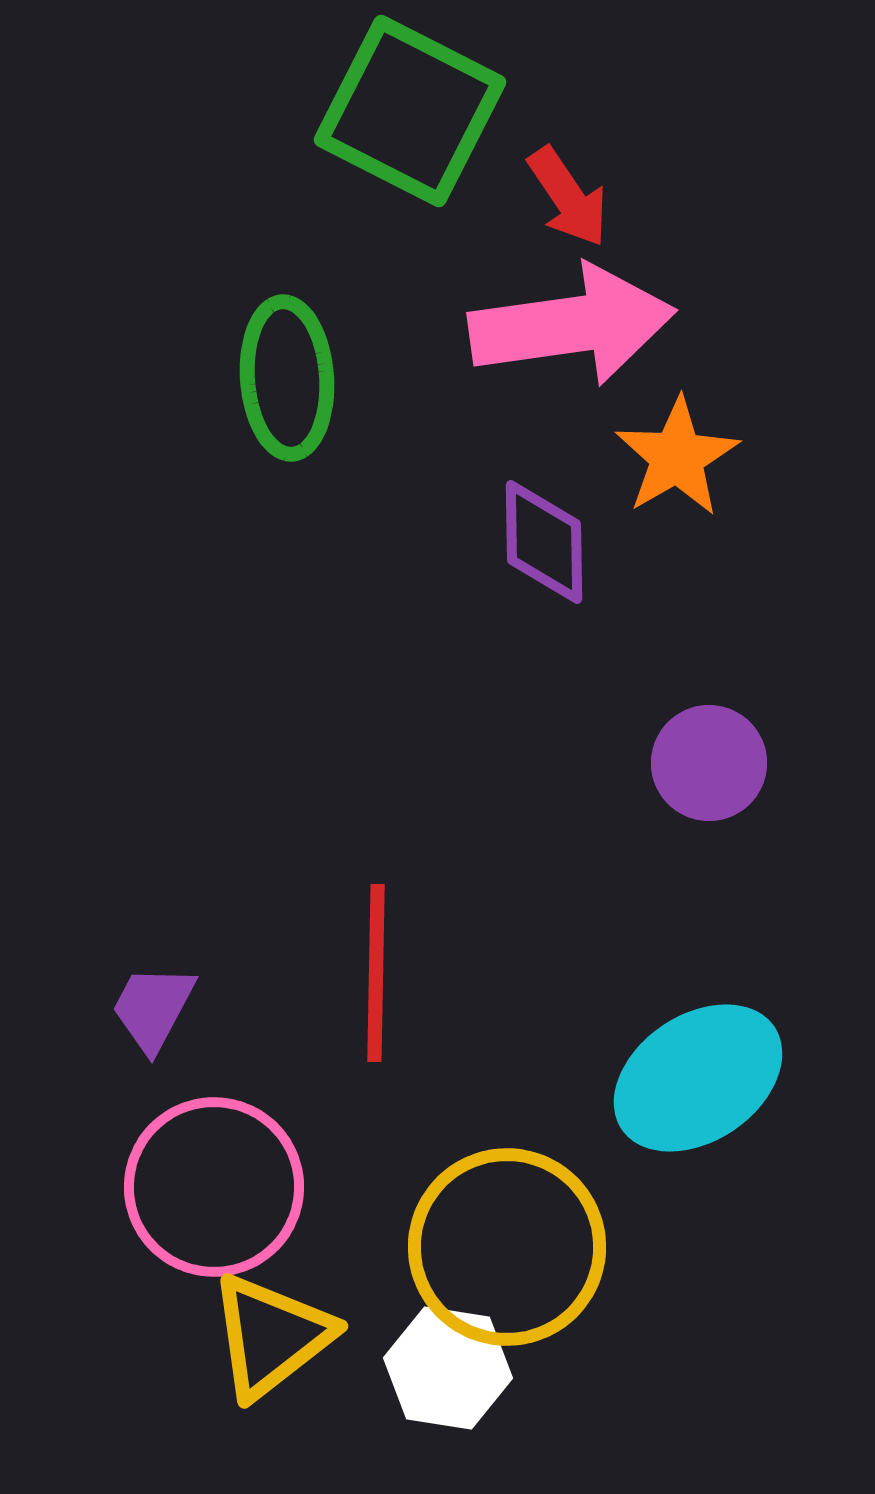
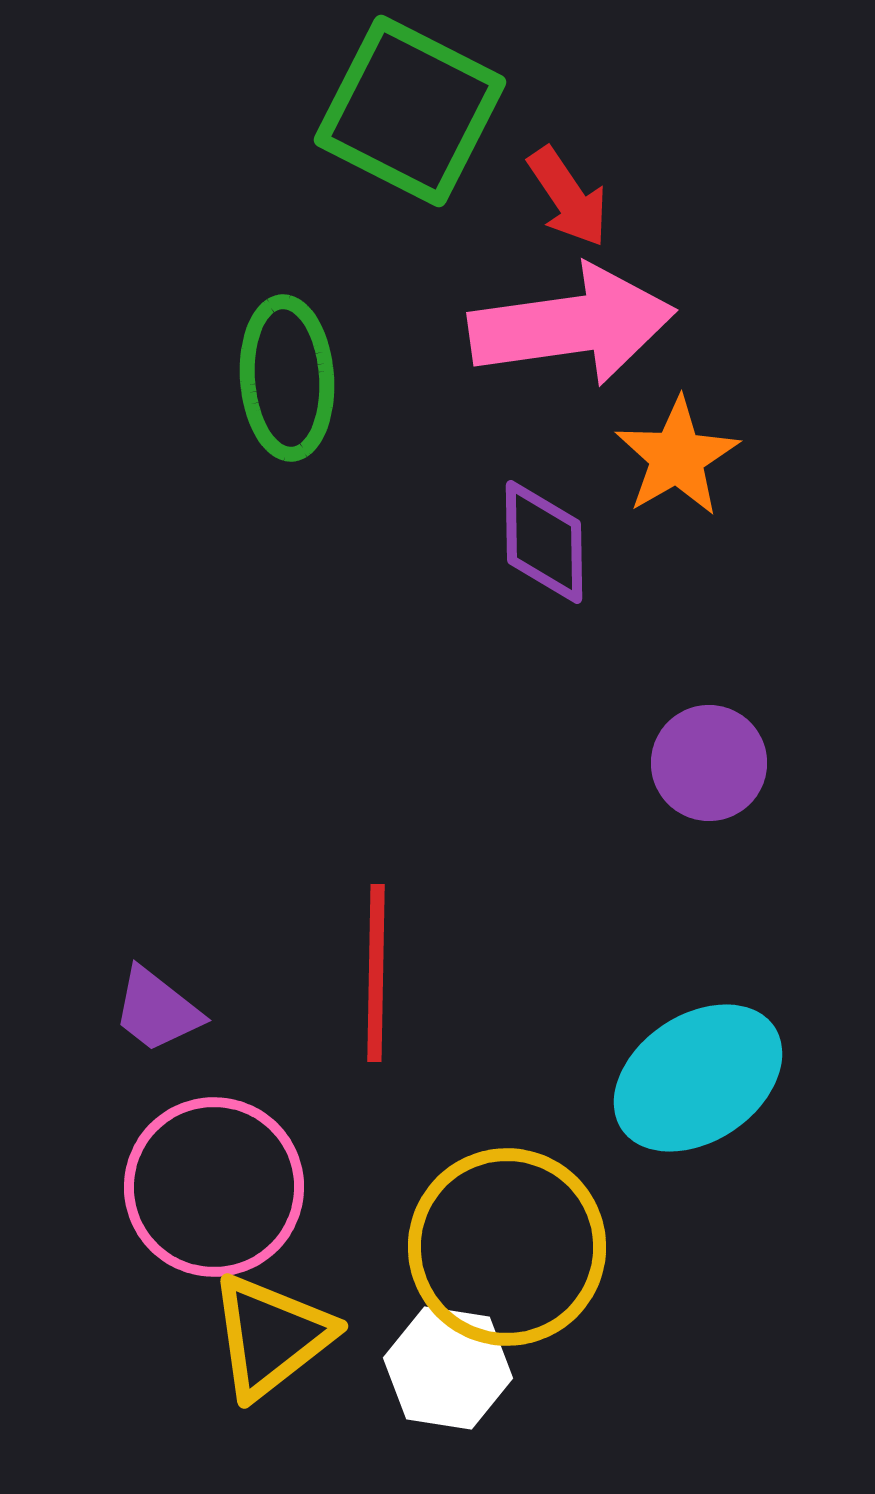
purple trapezoid: moved 4 px right, 2 px down; rotated 80 degrees counterclockwise
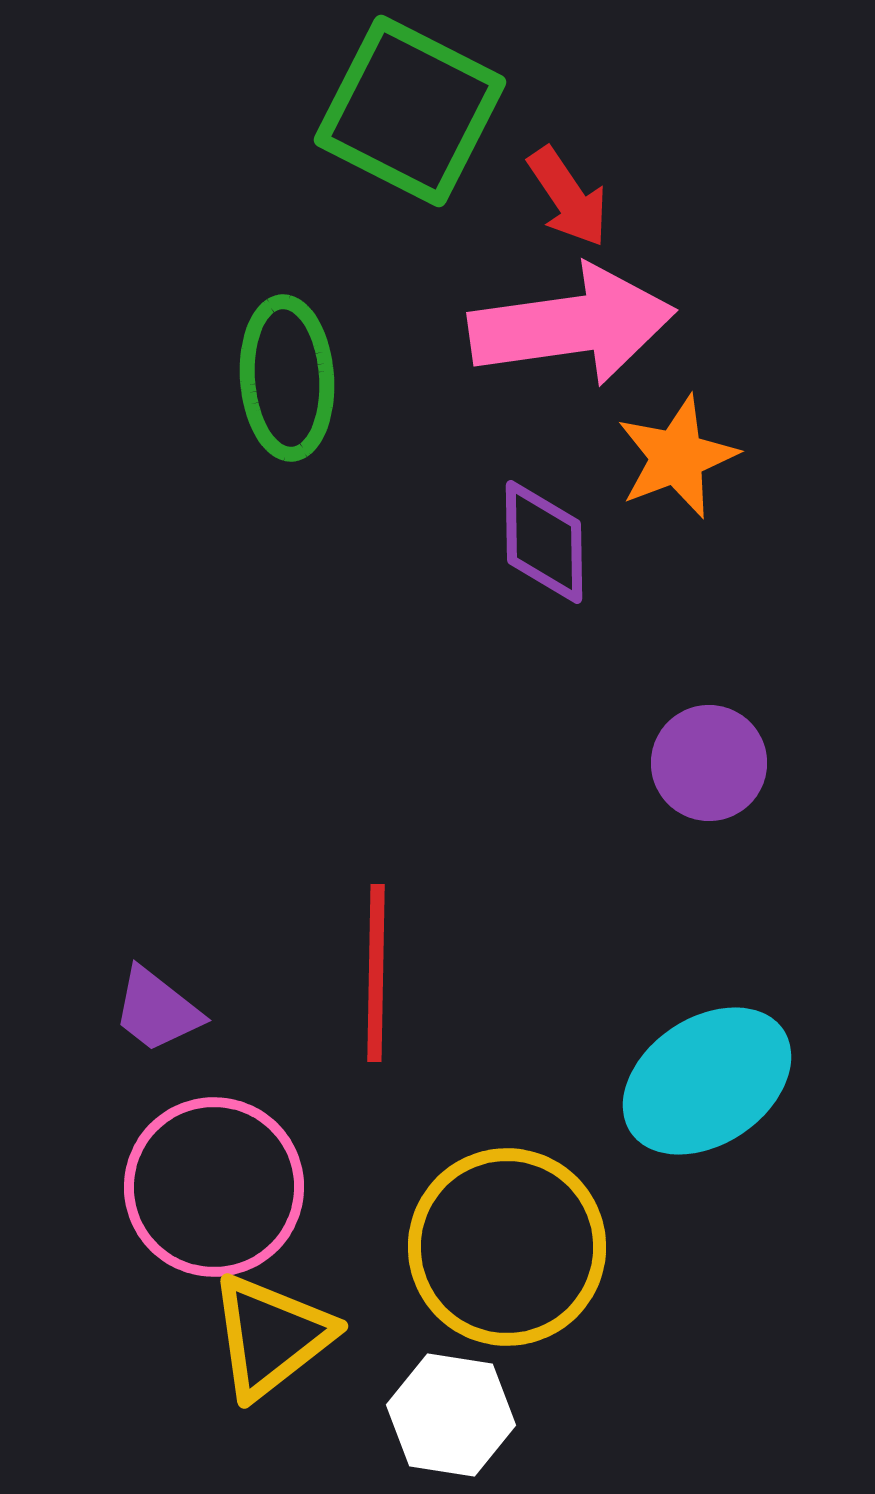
orange star: rotated 9 degrees clockwise
cyan ellipse: moved 9 px right, 3 px down
white hexagon: moved 3 px right, 47 px down
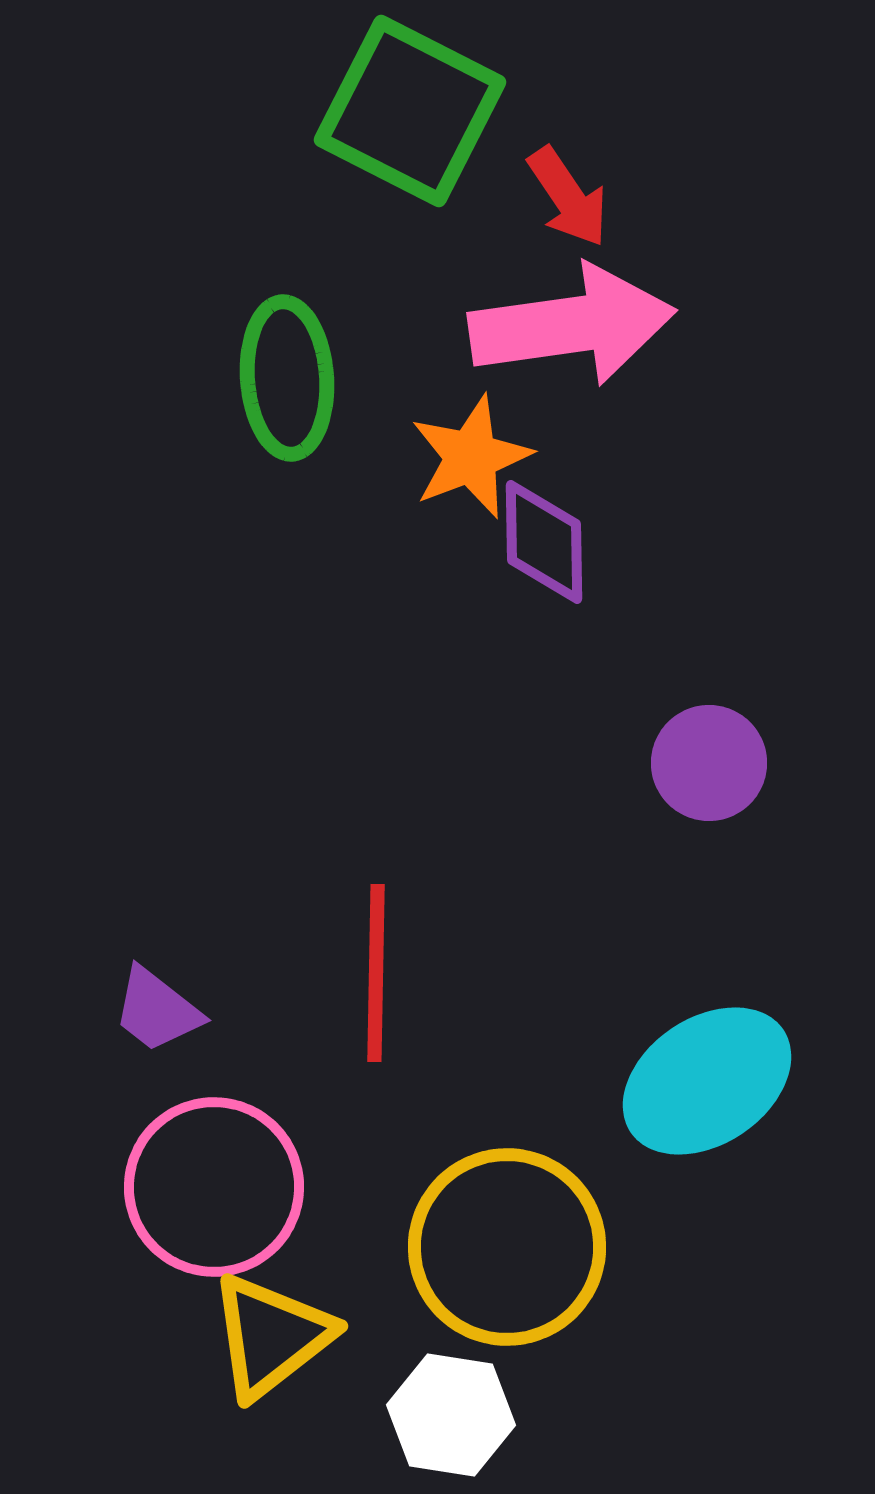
orange star: moved 206 px left
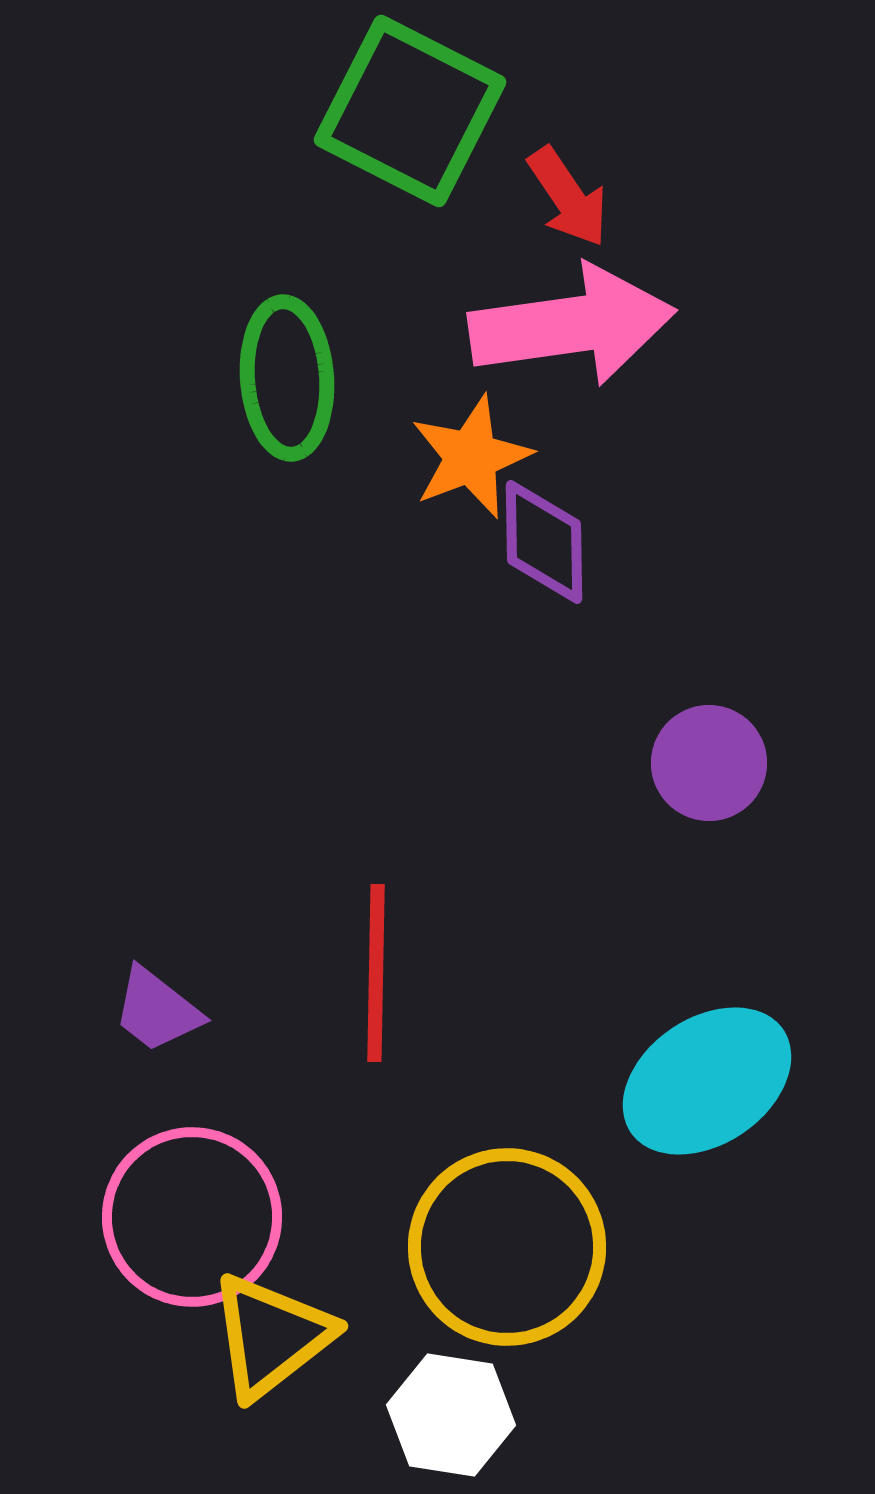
pink circle: moved 22 px left, 30 px down
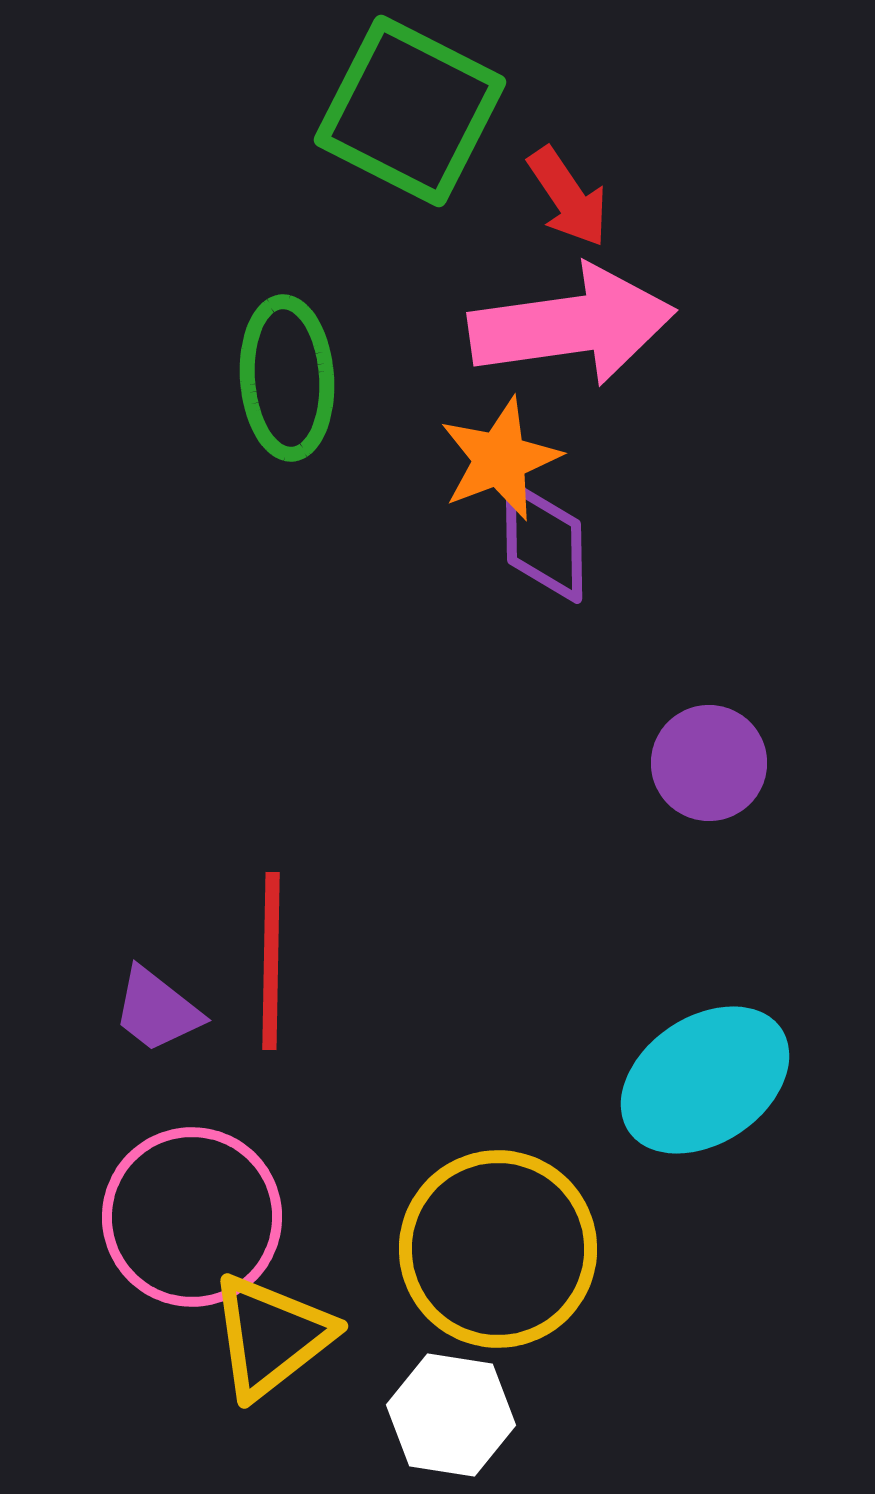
orange star: moved 29 px right, 2 px down
red line: moved 105 px left, 12 px up
cyan ellipse: moved 2 px left, 1 px up
yellow circle: moved 9 px left, 2 px down
